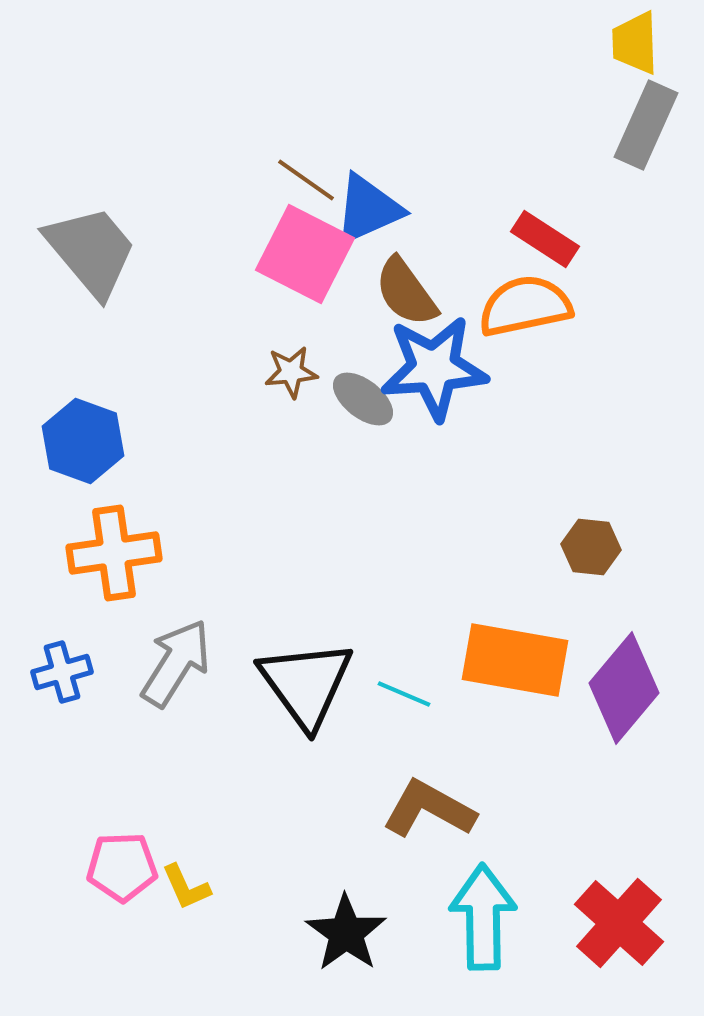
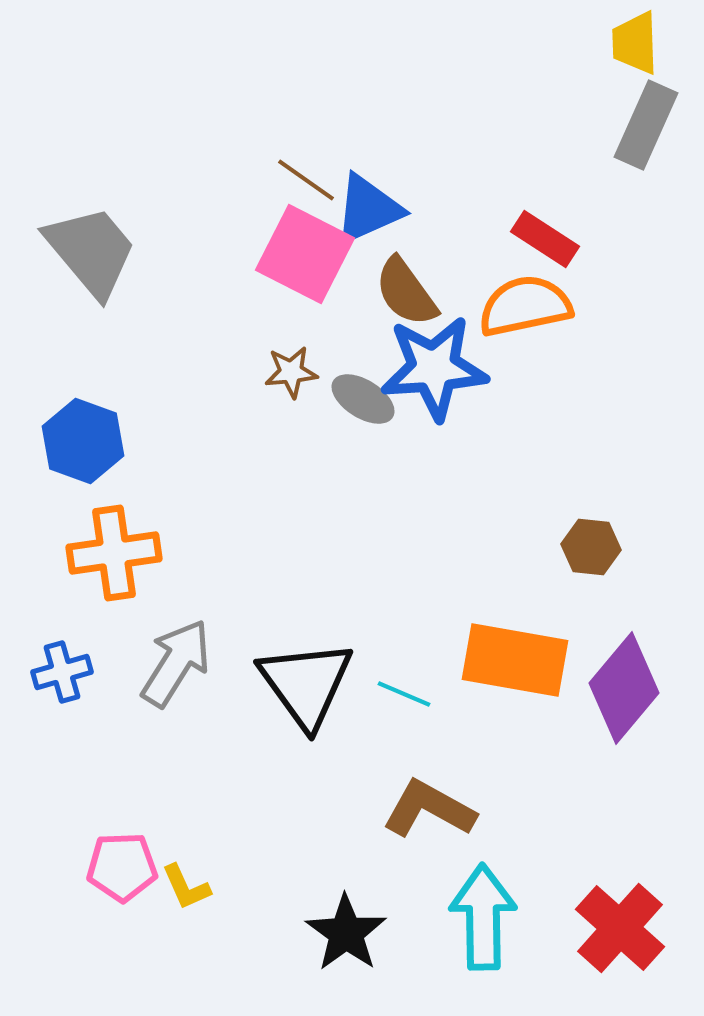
gray ellipse: rotated 6 degrees counterclockwise
red cross: moved 1 px right, 5 px down
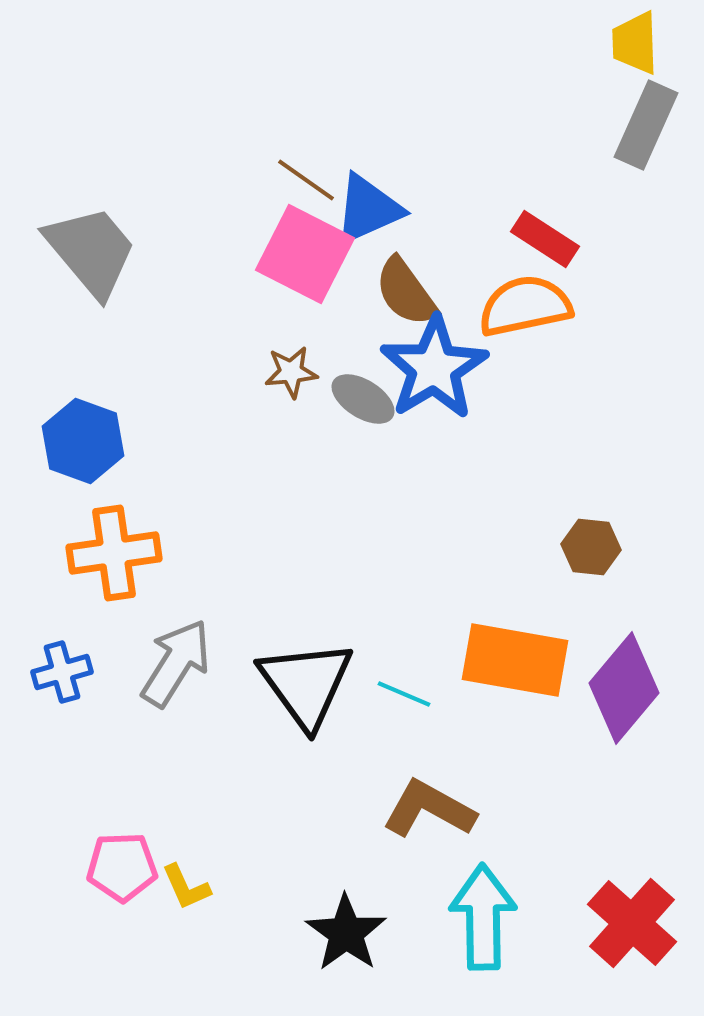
blue star: rotated 27 degrees counterclockwise
red cross: moved 12 px right, 5 px up
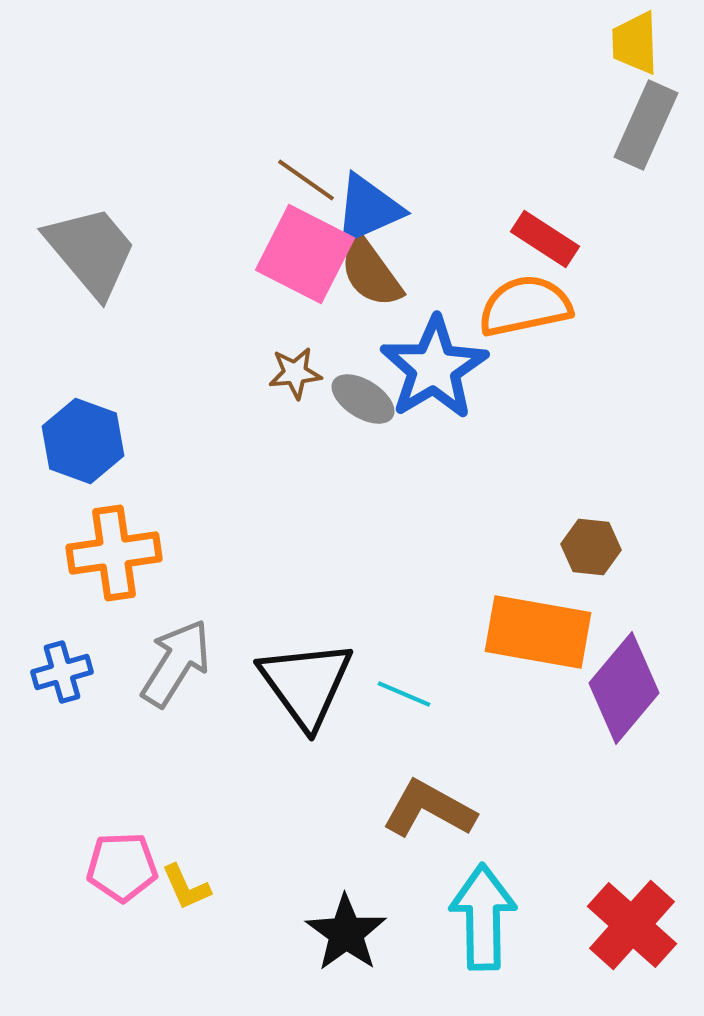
brown semicircle: moved 35 px left, 19 px up
brown star: moved 4 px right, 1 px down
orange rectangle: moved 23 px right, 28 px up
red cross: moved 2 px down
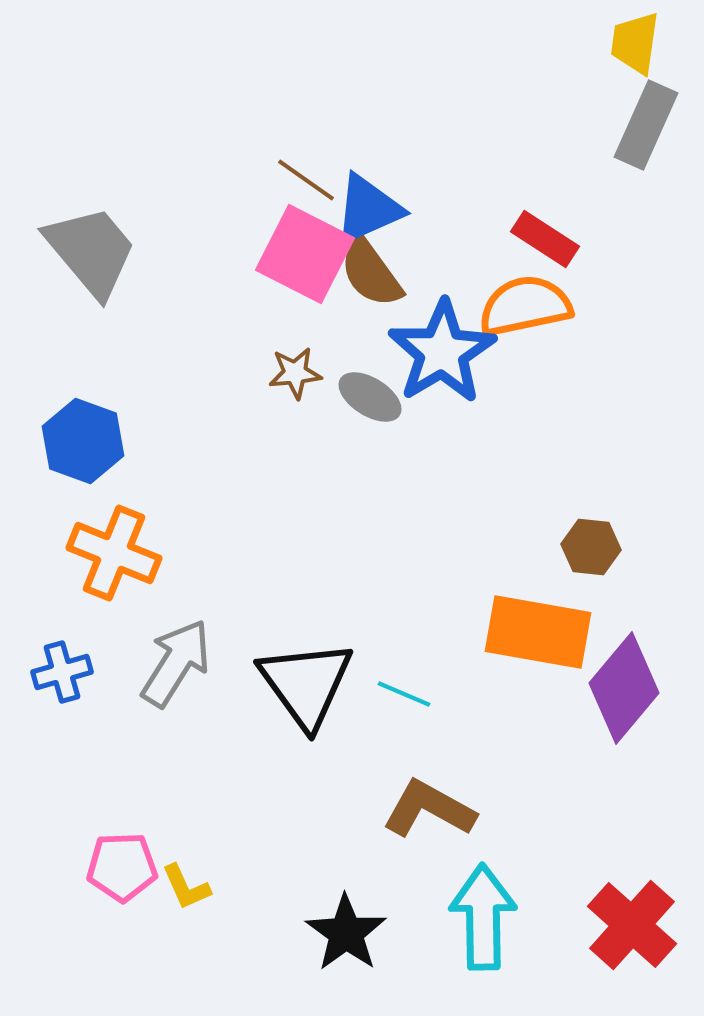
yellow trapezoid: rotated 10 degrees clockwise
blue star: moved 8 px right, 16 px up
gray ellipse: moved 7 px right, 2 px up
orange cross: rotated 30 degrees clockwise
